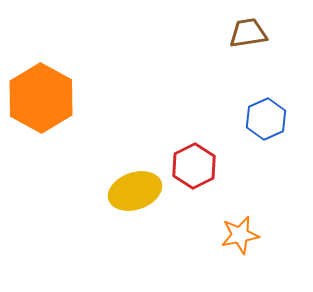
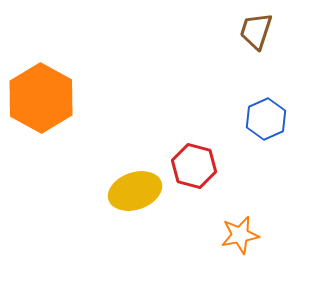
brown trapezoid: moved 8 px right, 2 px up; rotated 63 degrees counterclockwise
red hexagon: rotated 18 degrees counterclockwise
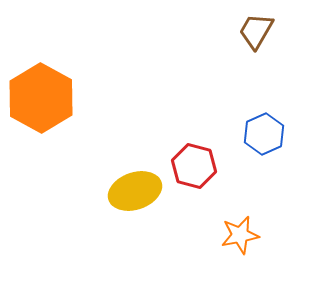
brown trapezoid: rotated 12 degrees clockwise
blue hexagon: moved 2 px left, 15 px down
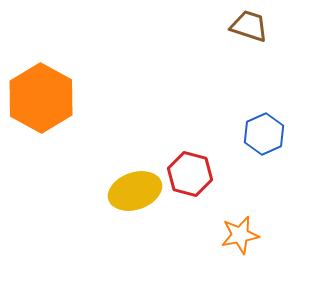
brown trapezoid: moved 7 px left, 5 px up; rotated 78 degrees clockwise
red hexagon: moved 4 px left, 8 px down
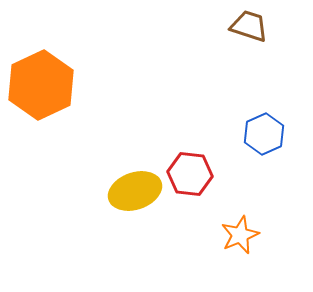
orange hexagon: moved 13 px up; rotated 6 degrees clockwise
red hexagon: rotated 9 degrees counterclockwise
orange star: rotated 12 degrees counterclockwise
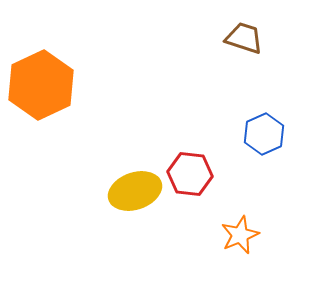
brown trapezoid: moved 5 px left, 12 px down
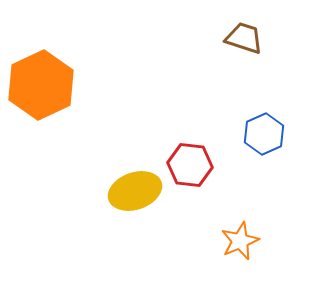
red hexagon: moved 9 px up
orange star: moved 6 px down
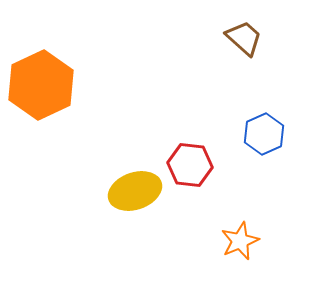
brown trapezoid: rotated 24 degrees clockwise
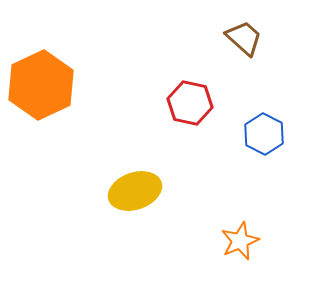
blue hexagon: rotated 9 degrees counterclockwise
red hexagon: moved 62 px up; rotated 6 degrees clockwise
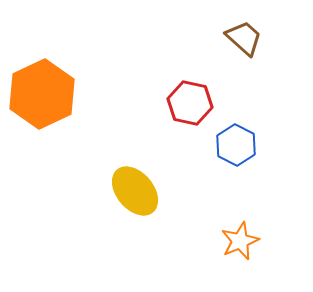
orange hexagon: moved 1 px right, 9 px down
blue hexagon: moved 28 px left, 11 px down
yellow ellipse: rotated 69 degrees clockwise
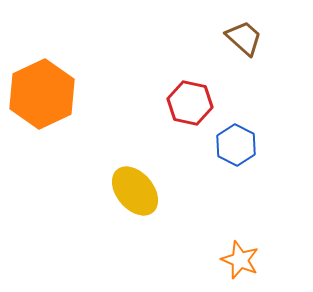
orange star: moved 19 px down; rotated 27 degrees counterclockwise
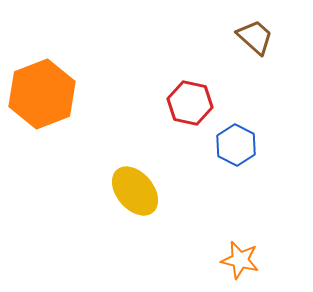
brown trapezoid: moved 11 px right, 1 px up
orange hexagon: rotated 4 degrees clockwise
orange star: rotated 9 degrees counterclockwise
